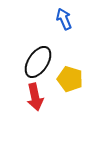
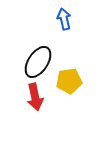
blue arrow: rotated 10 degrees clockwise
yellow pentagon: moved 1 px left, 2 px down; rotated 25 degrees counterclockwise
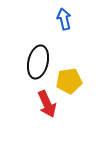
black ellipse: rotated 20 degrees counterclockwise
red arrow: moved 12 px right, 7 px down; rotated 12 degrees counterclockwise
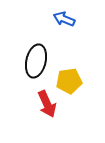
blue arrow: rotated 55 degrees counterclockwise
black ellipse: moved 2 px left, 1 px up
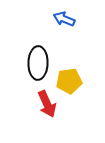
black ellipse: moved 2 px right, 2 px down; rotated 12 degrees counterclockwise
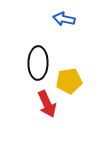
blue arrow: rotated 10 degrees counterclockwise
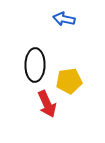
black ellipse: moved 3 px left, 2 px down
